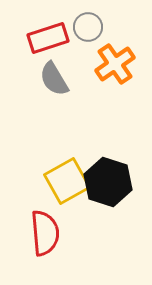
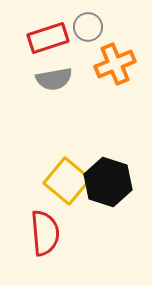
orange cross: rotated 12 degrees clockwise
gray semicircle: rotated 69 degrees counterclockwise
yellow square: rotated 21 degrees counterclockwise
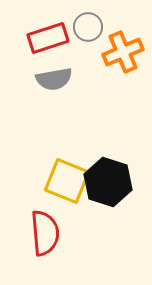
orange cross: moved 8 px right, 12 px up
yellow square: rotated 18 degrees counterclockwise
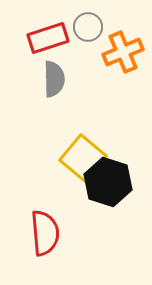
gray semicircle: rotated 81 degrees counterclockwise
yellow square: moved 16 px right, 23 px up; rotated 18 degrees clockwise
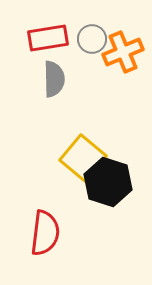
gray circle: moved 4 px right, 12 px down
red rectangle: rotated 9 degrees clockwise
red semicircle: rotated 12 degrees clockwise
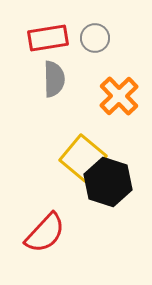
gray circle: moved 3 px right, 1 px up
orange cross: moved 4 px left, 44 px down; rotated 21 degrees counterclockwise
red semicircle: rotated 36 degrees clockwise
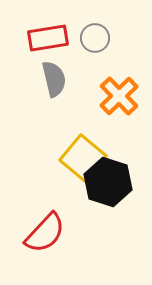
gray semicircle: rotated 12 degrees counterclockwise
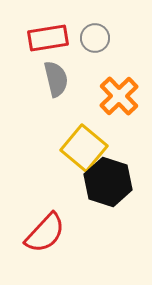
gray semicircle: moved 2 px right
yellow square: moved 1 px right, 10 px up
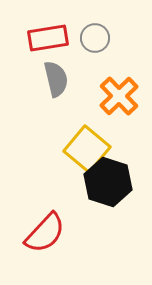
yellow square: moved 3 px right, 1 px down
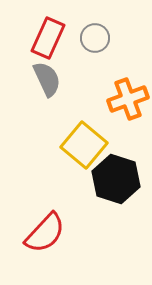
red rectangle: rotated 57 degrees counterclockwise
gray semicircle: moved 9 px left; rotated 12 degrees counterclockwise
orange cross: moved 9 px right, 3 px down; rotated 24 degrees clockwise
yellow square: moved 3 px left, 4 px up
black hexagon: moved 8 px right, 3 px up
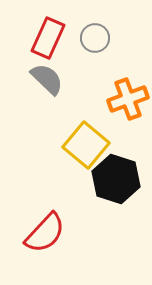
gray semicircle: rotated 21 degrees counterclockwise
yellow square: moved 2 px right
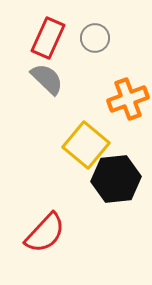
black hexagon: rotated 24 degrees counterclockwise
